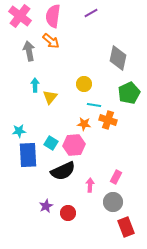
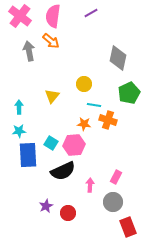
cyan arrow: moved 16 px left, 22 px down
yellow triangle: moved 2 px right, 1 px up
red rectangle: moved 2 px right
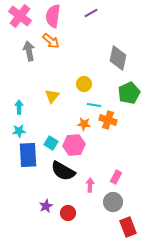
black semicircle: rotated 55 degrees clockwise
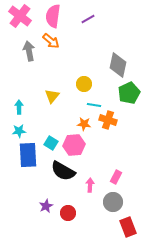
purple line: moved 3 px left, 6 px down
gray diamond: moved 7 px down
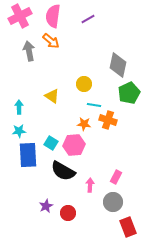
pink cross: rotated 25 degrees clockwise
yellow triangle: rotated 35 degrees counterclockwise
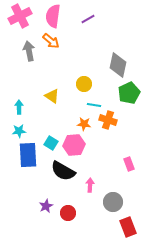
pink rectangle: moved 13 px right, 13 px up; rotated 48 degrees counterclockwise
